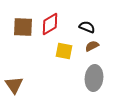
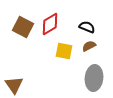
brown square: rotated 25 degrees clockwise
brown semicircle: moved 3 px left
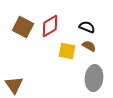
red diamond: moved 2 px down
brown semicircle: rotated 56 degrees clockwise
yellow square: moved 3 px right
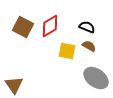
gray ellipse: moved 2 px right; rotated 60 degrees counterclockwise
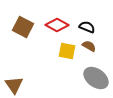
red diamond: moved 7 px right, 1 px up; rotated 60 degrees clockwise
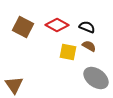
yellow square: moved 1 px right, 1 px down
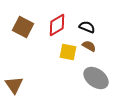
red diamond: rotated 60 degrees counterclockwise
